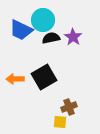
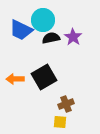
brown cross: moved 3 px left, 3 px up
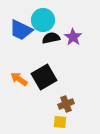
orange arrow: moved 4 px right; rotated 36 degrees clockwise
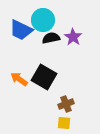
black square: rotated 30 degrees counterclockwise
yellow square: moved 4 px right, 1 px down
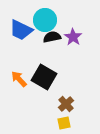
cyan circle: moved 2 px right
black semicircle: moved 1 px right, 1 px up
orange arrow: rotated 12 degrees clockwise
brown cross: rotated 21 degrees counterclockwise
yellow square: rotated 16 degrees counterclockwise
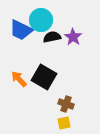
cyan circle: moved 4 px left
brown cross: rotated 28 degrees counterclockwise
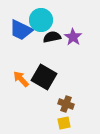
orange arrow: moved 2 px right
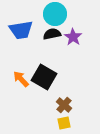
cyan circle: moved 14 px right, 6 px up
blue trapezoid: rotated 35 degrees counterclockwise
black semicircle: moved 3 px up
brown cross: moved 2 px left, 1 px down; rotated 21 degrees clockwise
